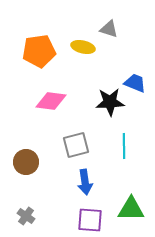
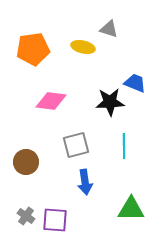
orange pentagon: moved 6 px left, 2 px up
purple square: moved 35 px left
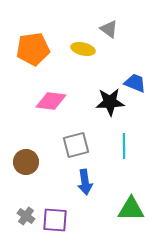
gray triangle: rotated 18 degrees clockwise
yellow ellipse: moved 2 px down
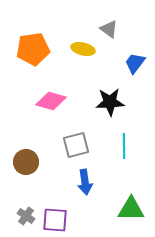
blue trapezoid: moved 20 px up; rotated 75 degrees counterclockwise
pink diamond: rotated 8 degrees clockwise
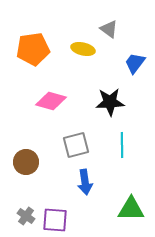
cyan line: moved 2 px left, 1 px up
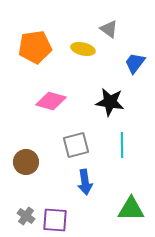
orange pentagon: moved 2 px right, 2 px up
black star: rotated 12 degrees clockwise
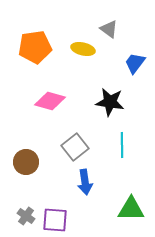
pink diamond: moved 1 px left
gray square: moved 1 px left, 2 px down; rotated 24 degrees counterclockwise
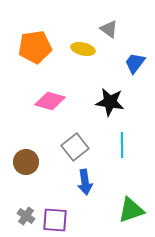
green triangle: moved 1 px down; rotated 20 degrees counterclockwise
